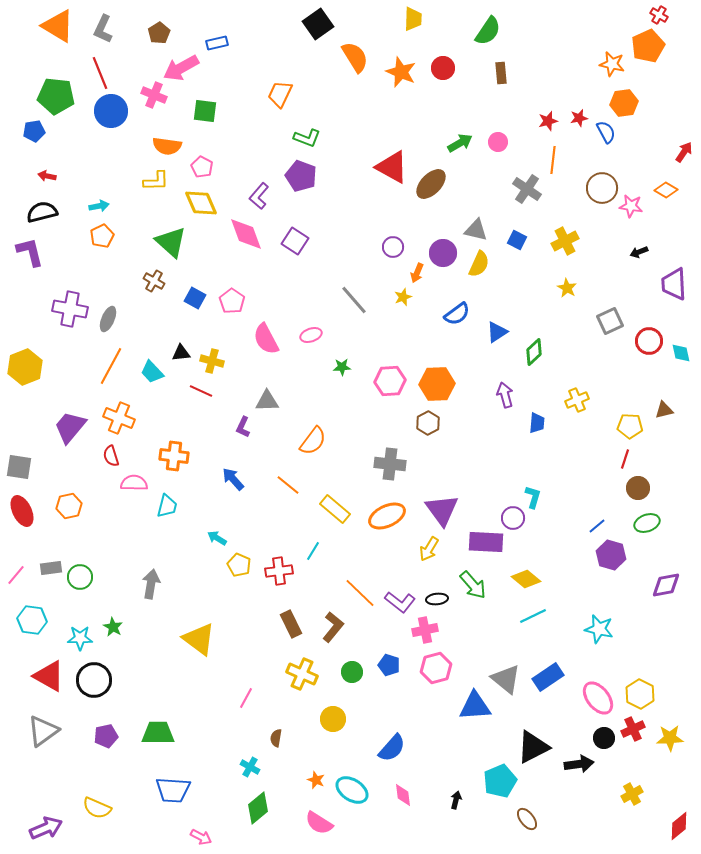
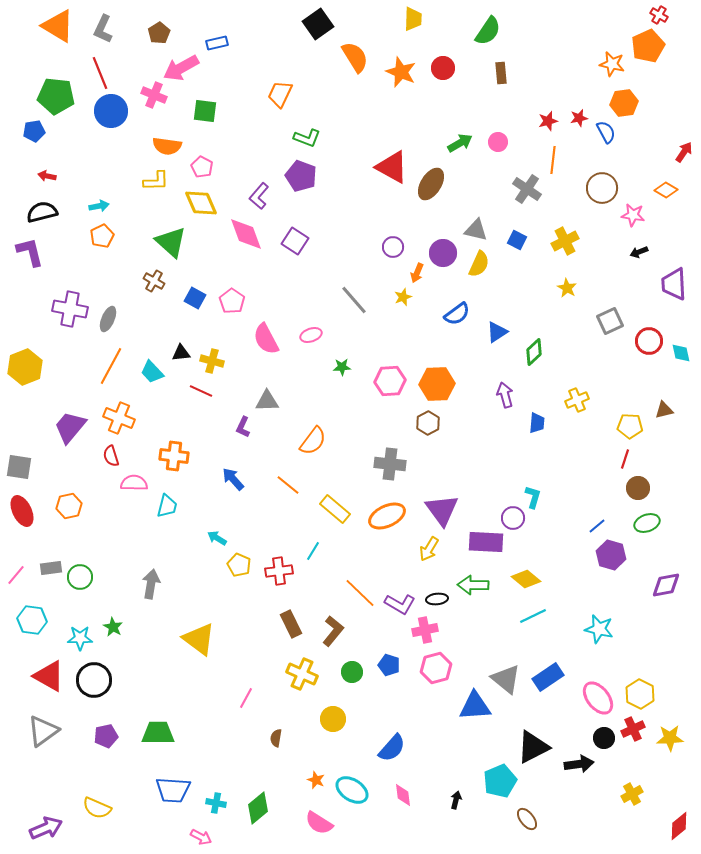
brown ellipse at (431, 184): rotated 12 degrees counterclockwise
pink star at (631, 206): moved 2 px right, 9 px down
green arrow at (473, 585): rotated 132 degrees clockwise
purple L-shape at (400, 602): moved 2 px down; rotated 8 degrees counterclockwise
brown L-shape at (333, 627): moved 4 px down
cyan cross at (250, 767): moved 34 px left, 36 px down; rotated 18 degrees counterclockwise
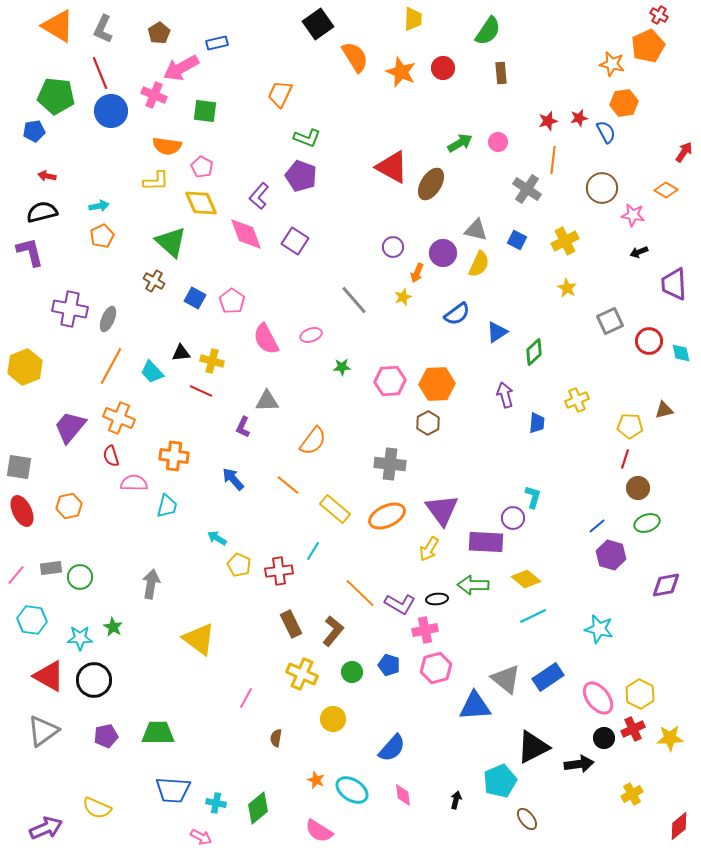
pink semicircle at (319, 823): moved 8 px down
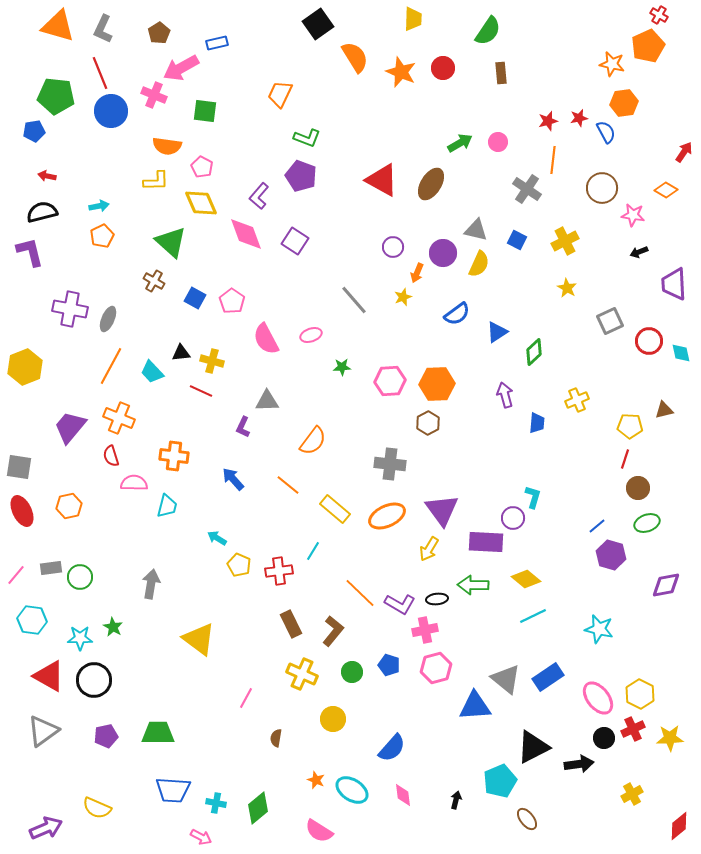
orange triangle at (58, 26): rotated 15 degrees counterclockwise
red triangle at (392, 167): moved 10 px left, 13 px down
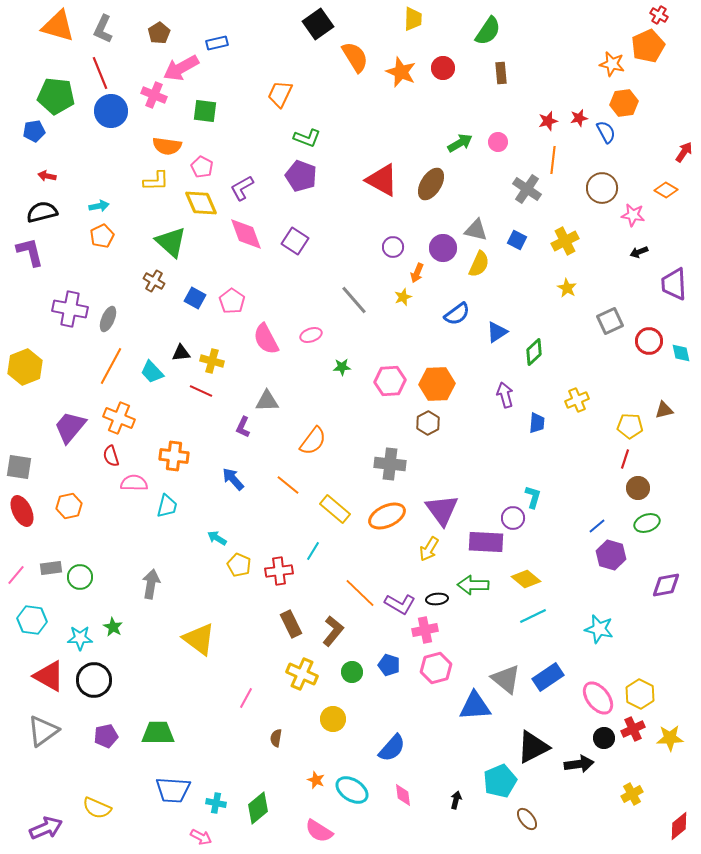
purple L-shape at (259, 196): moved 17 px left, 8 px up; rotated 20 degrees clockwise
purple circle at (443, 253): moved 5 px up
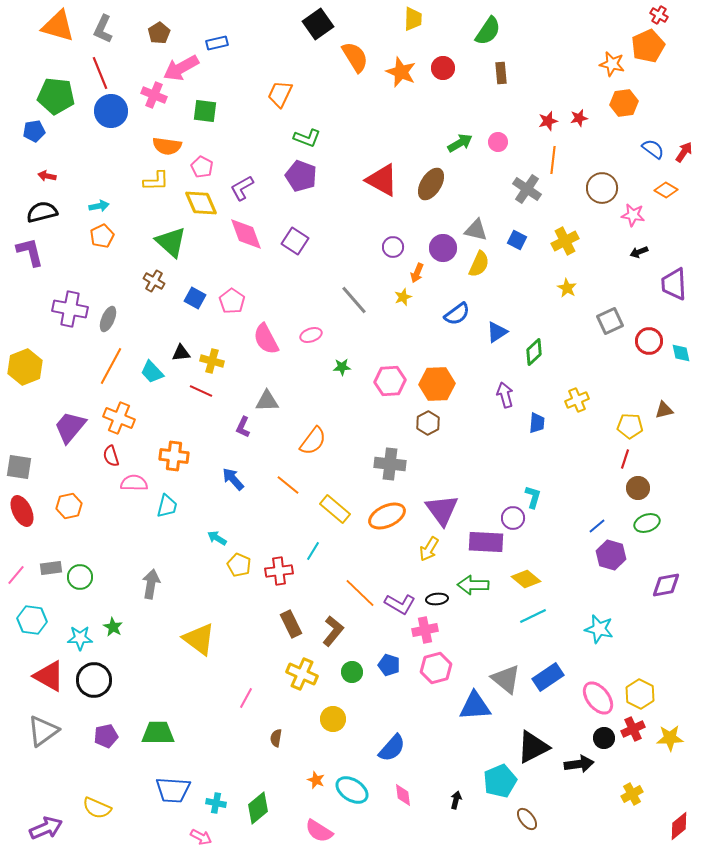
blue semicircle at (606, 132): moved 47 px right, 17 px down; rotated 25 degrees counterclockwise
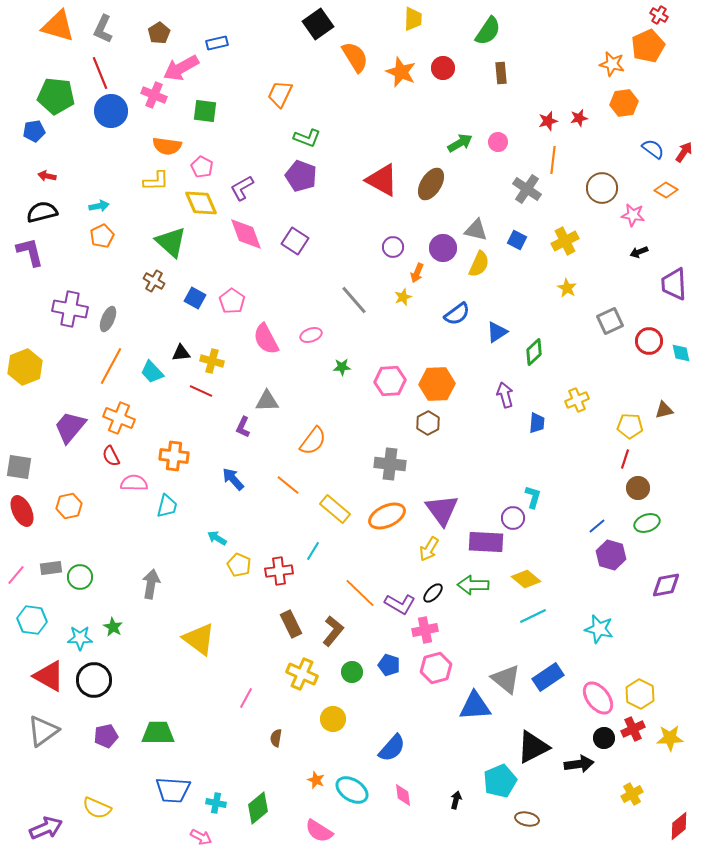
red semicircle at (111, 456): rotated 10 degrees counterclockwise
black ellipse at (437, 599): moved 4 px left, 6 px up; rotated 40 degrees counterclockwise
brown ellipse at (527, 819): rotated 40 degrees counterclockwise
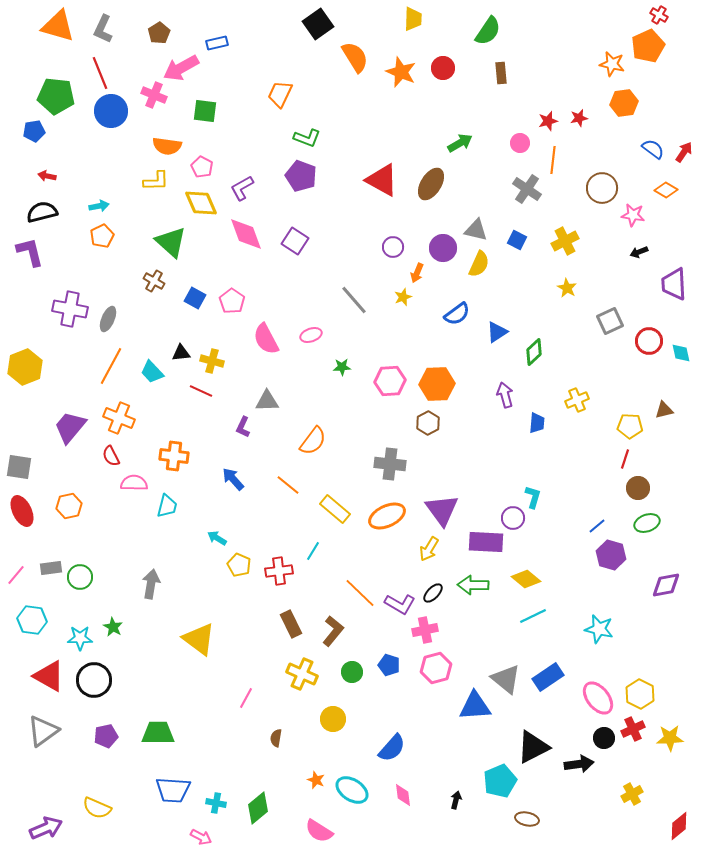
pink circle at (498, 142): moved 22 px right, 1 px down
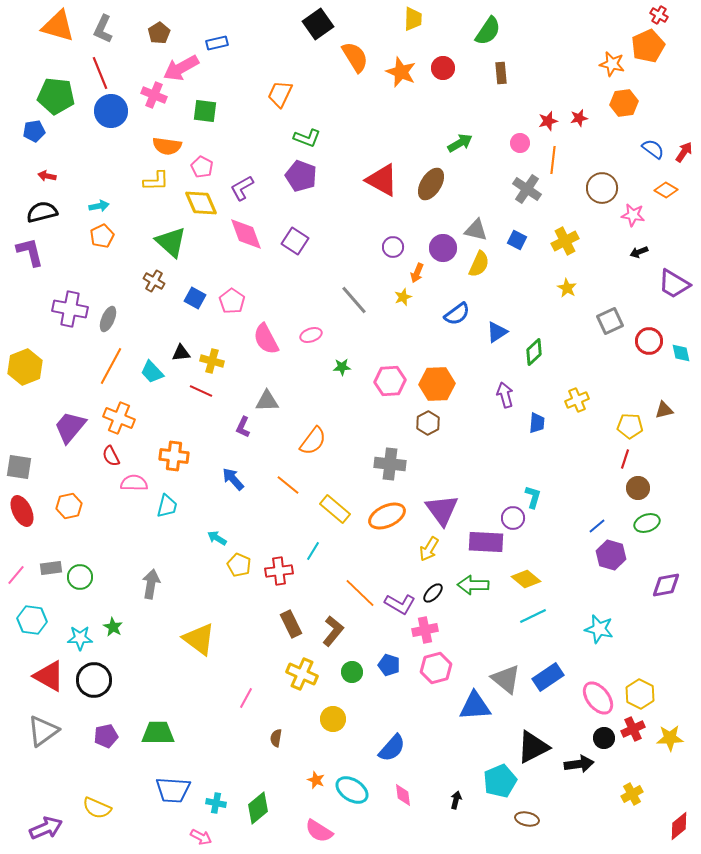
purple trapezoid at (674, 284): rotated 56 degrees counterclockwise
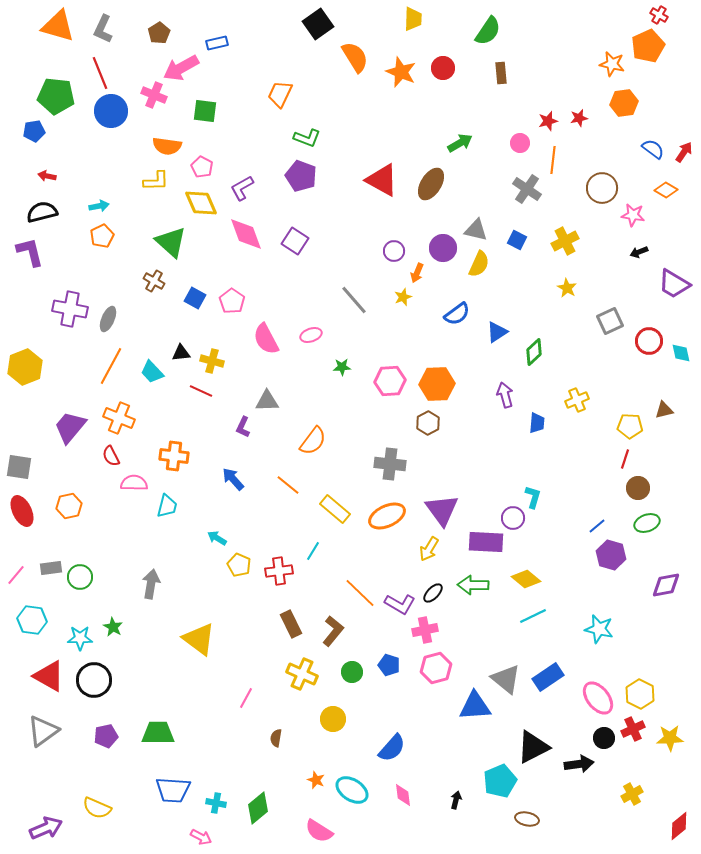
purple circle at (393, 247): moved 1 px right, 4 px down
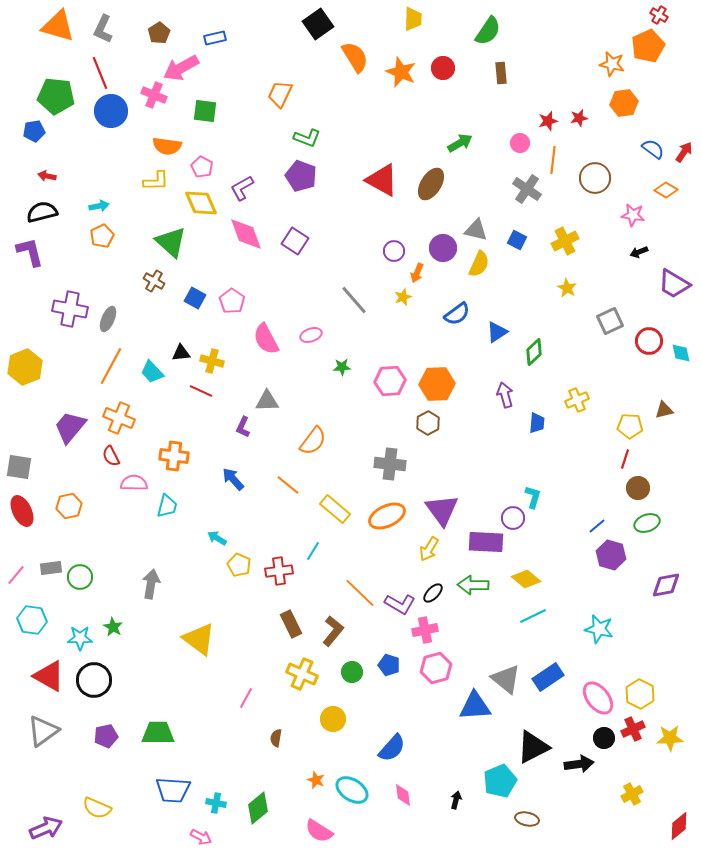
blue rectangle at (217, 43): moved 2 px left, 5 px up
brown circle at (602, 188): moved 7 px left, 10 px up
